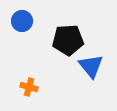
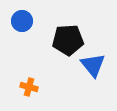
blue triangle: moved 2 px right, 1 px up
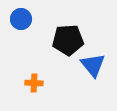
blue circle: moved 1 px left, 2 px up
orange cross: moved 5 px right, 4 px up; rotated 12 degrees counterclockwise
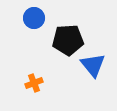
blue circle: moved 13 px right, 1 px up
orange cross: rotated 24 degrees counterclockwise
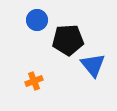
blue circle: moved 3 px right, 2 px down
orange cross: moved 2 px up
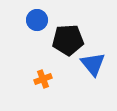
blue triangle: moved 1 px up
orange cross: moved 9 px right, 2 px up
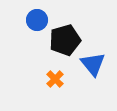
black pentagon: moved 3 px left; rotated 12 degrees counterclockwise
orange cross: moved 12 px right; rotated 24 degrees counterclockwise
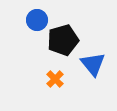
black pentagon: moved 2 px left
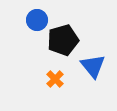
blue triangle: moved 2 px down
